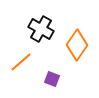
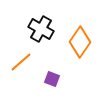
orange diamond: moved 3 px right, 3 px up
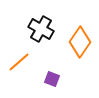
orange line: moved 2 px left
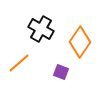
orange line: moved 1 px down
purple square: moved 9 px right, 7 px up
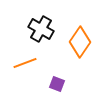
orange line: moved 6 px right; rotated 20 degrees clockwise
purple square: moved 4 px left, 12 px down
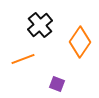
black cross: moved 1 px left, 4 px up; rotated 20 degrees clockwise
orange line: moved 2 px left, 4 px up
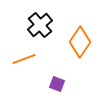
orange line: moved 1 px right
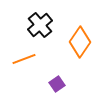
purple square: rotated 35 degrees clockwise
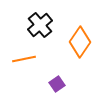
orange line: rotated 10 degrees clockwise
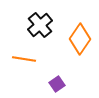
orange diamond: moved 3 px up
orange line: rotated 20 degrees clockwise
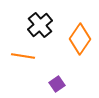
orange line: moved 1 px left, 3 px up
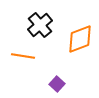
orange diamond: rotated 36 degrees clockwise
purple square: rotated 14 degrees counterclockwise
